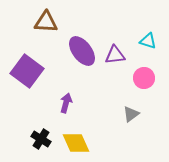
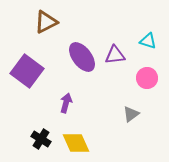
brown triangle: rotated 30 degrees counterclockwise
purple ellipse: moved 6 px down
pink circle: moved 3 px right
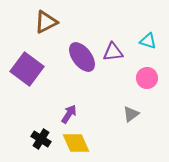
purple triangle: moved 2 px left, 3 px up
purple square: moved 2 px up
purple arrow: moved 3 px right, 11 px down; rotated 18 degrees clockwise
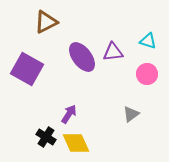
purple square: rotated 8 degrees counterclockwise
pink circle: moved 4 px up
black cross: moved 5 px right, 2 px up
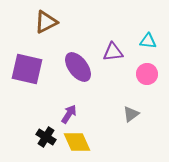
cyan triangle: rotated 12 degrees counterclockwise
purple ellipse: moved 4 px left, 10 px down
purple square: rotated 16 degrees counterclockwise
yellow diamond: moved 1 px right, 1 px up
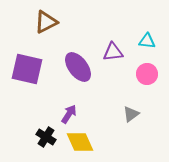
cyan triangle: moved 1 px left
yellow diamond: moved 3 px right
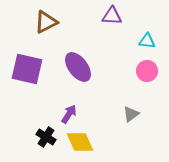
purple triangle: moved 1 px left, 36 px up; rotated 10 degrees clockwise
pink circle: moved 3 px up
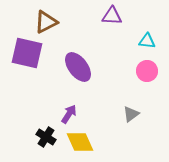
purple square: moved 16 px up
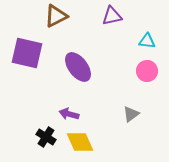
purple triangle: rotated 15 degrees counterclockwise
brown triangle: moved 10 px right, 6 px up
purple arrow: rotated 108 degrees counterclockwise
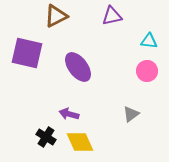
cyan triangle: moved 2 px right
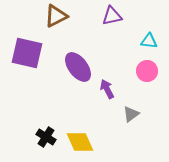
purple arrow: moved 38 px right, 25 px up; rotated 48 degrees clockwise
